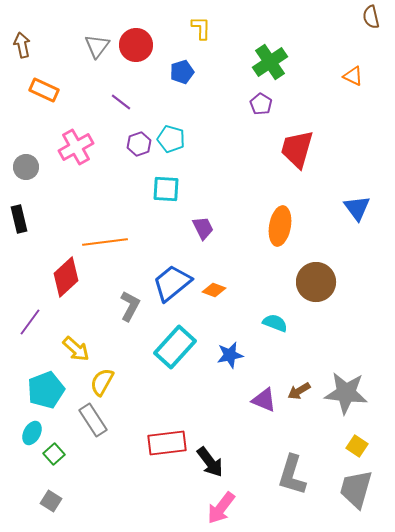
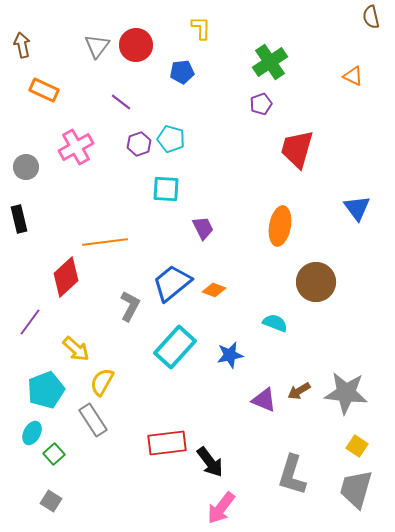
blue pentagon at (182, 72): rotated 10 degrees clockwise
purple pentagon at (261, 104): rotated 20 degrees clockwise
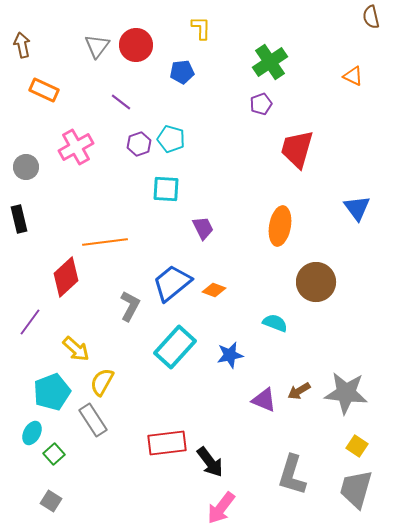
cyan pentagon at (46, 390): moved 6 px right, 2 px down
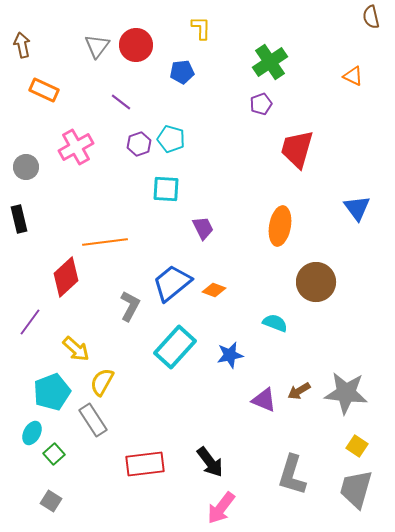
red rectangle at (167, 443): moved 22 px left, 21 px down
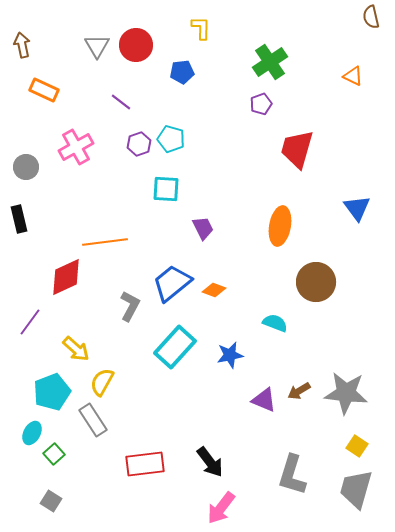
gray triangle at (97, 46): rotated 8 degrees counterclockwise
red diamond at (66, 277): rotated 18 degrees clockwise
